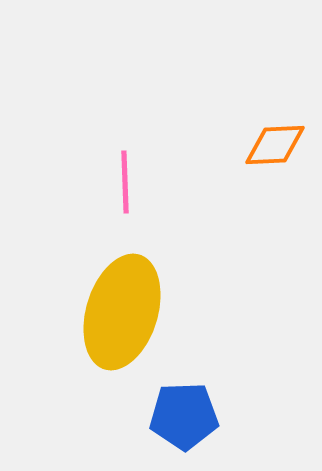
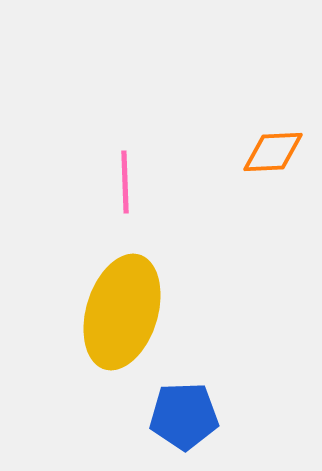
orange diamond: moved 2 px left, 7 px down
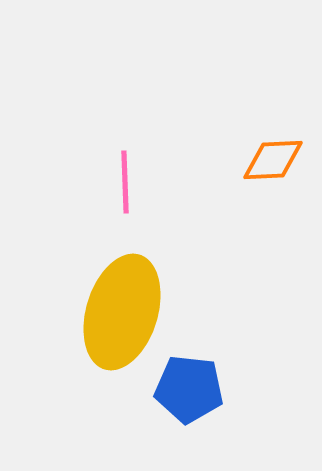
orange diamond: moved 8 px down
blue pentagon: moved 5 px right, 27 px up; rotated 8 degrees clockwise
